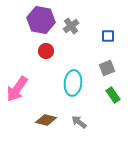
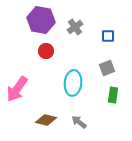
gray cross: moved 4 px right, 1 px down
green rectangle: rotated 42 degrees clockwise
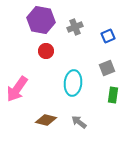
gray cross: rotated 14 degrees clockwise
blue square: rotated 24 degrees counterclockwise
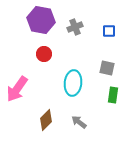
blue square: moved 1 px right, 5 px up; rotated 24 degrees clockwise
red circle: moved 2 px left, 3 px down
gray square: rotated 35 degrees clockwise
brown diamond: rotated 60 degrees counterclockwise
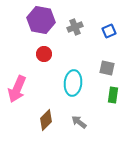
blue square: rotated 24 degrees counterclockwise
pink arrow: rotated 12 degrees counterclockwise
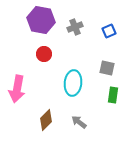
pink arrow: rotated 12 degrees counterclockwise
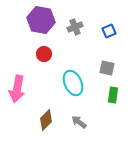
cyan ellipse: rotated 30 degrees counterclockwise
